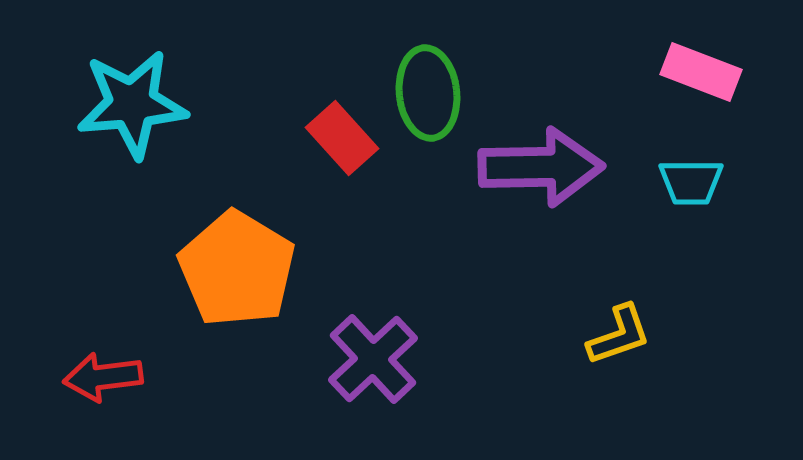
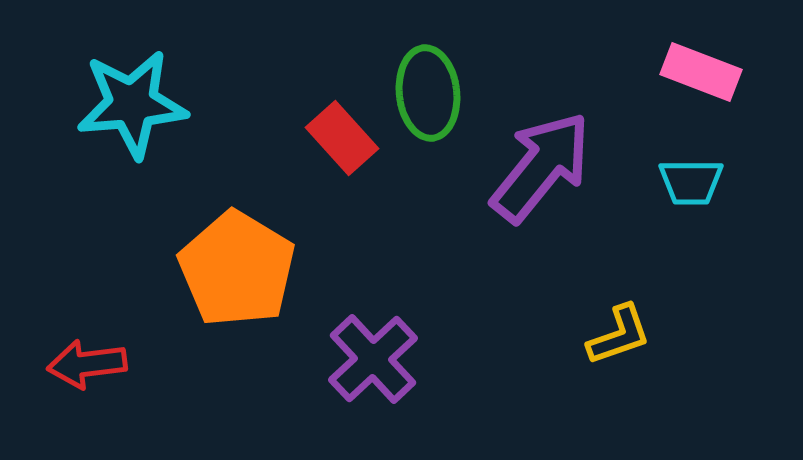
purple arrow: rotated 50 degrees counterclockwise
red arrow: moved 16 px left, 13 px up
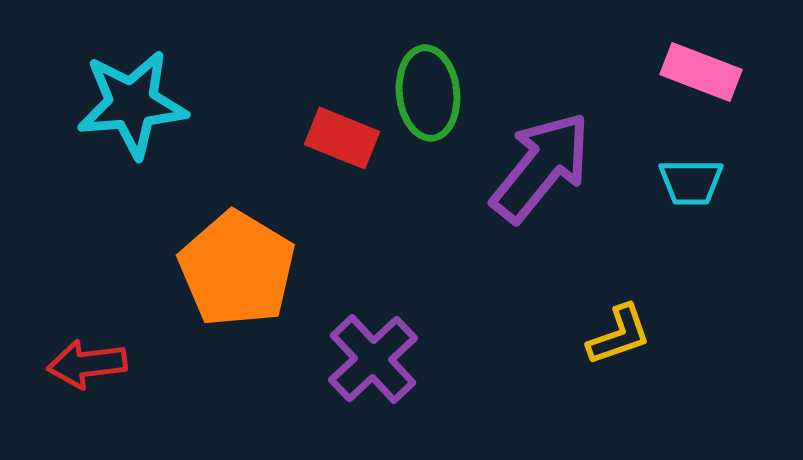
red rectangle: rotated 26 degrees counterclockwise
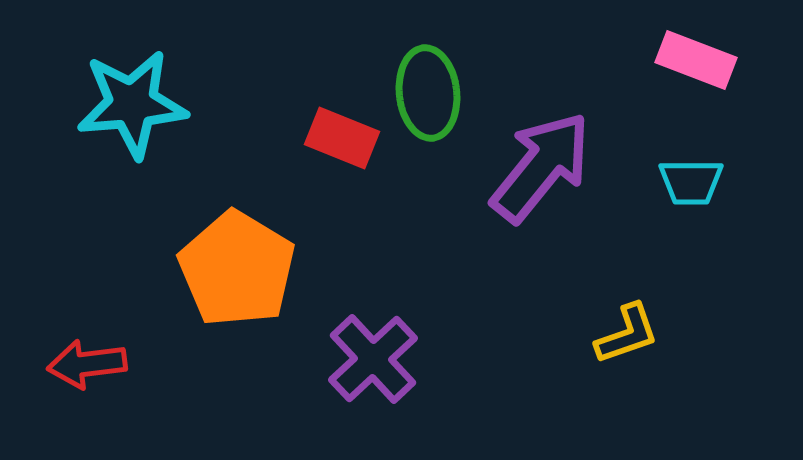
pink rectangle: moved 5 px left, 12 px up
yellow L-shape: moved 8 px right, 1 px up
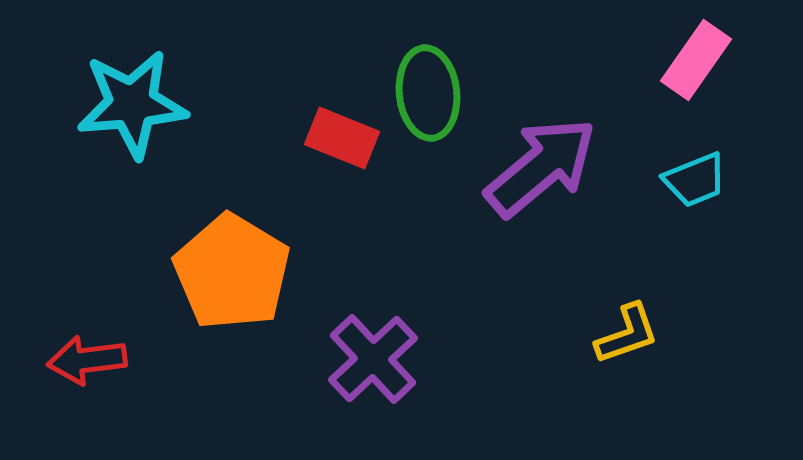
pink rectangle: rotated 76 degrees counterclockwise
purple arrow: rotated 11 degrees clockwise
cyan trapezoid: moved 4 px right, 2 px up; rotated 22 degrees counterclockwise
orange pentagon: moved 5 px left, 3 px down
red arrow: moved 4 px up
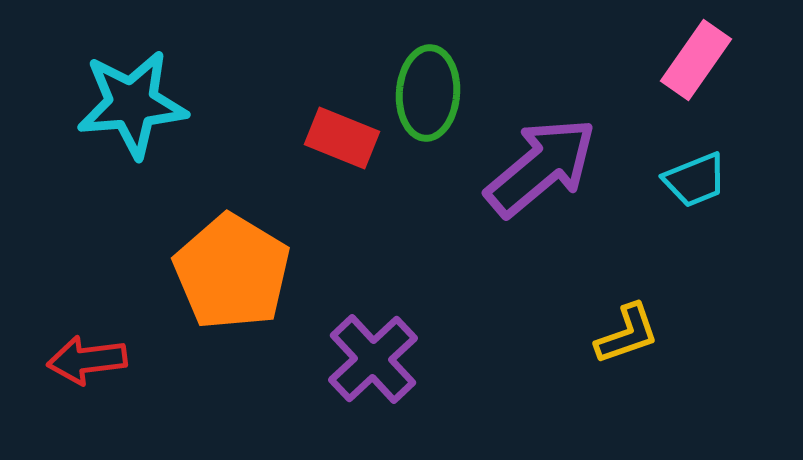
green ellipse: rotated 10 degrees clockwise
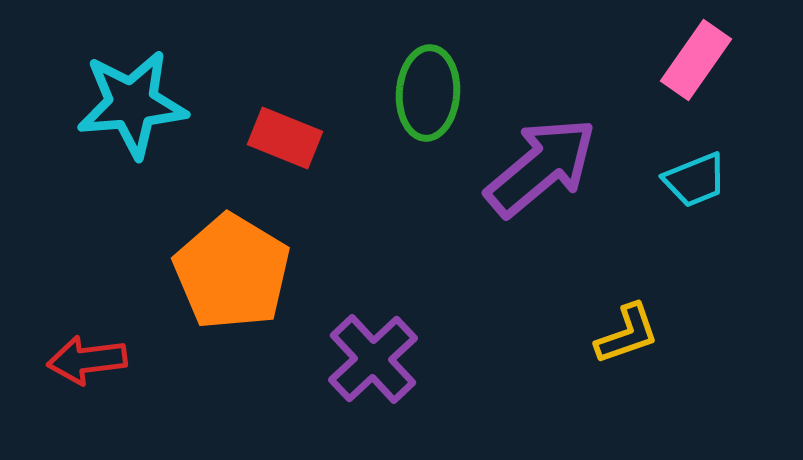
red rectangle: moved 57 px left
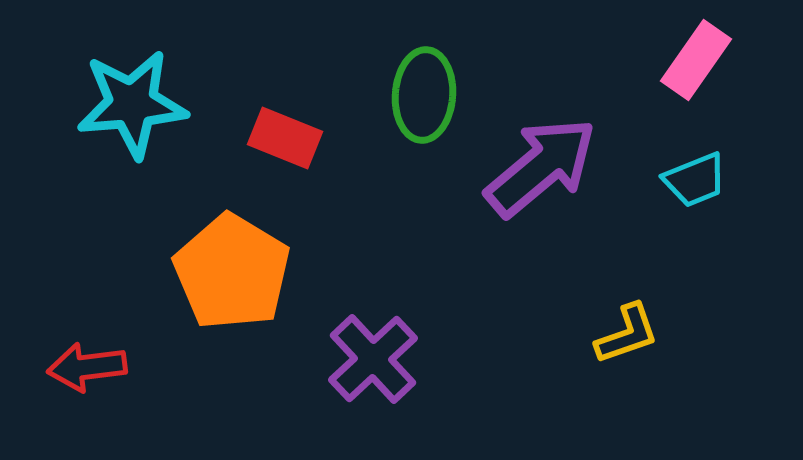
green ellipse: moved 4 px left, 2 px down
red arrow: moved 7 px down
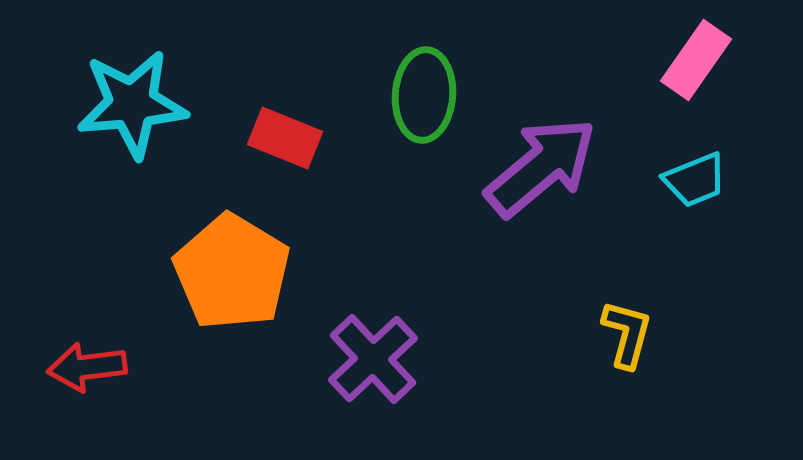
yellow L-shape: rotated 56 degrees counterclockwise
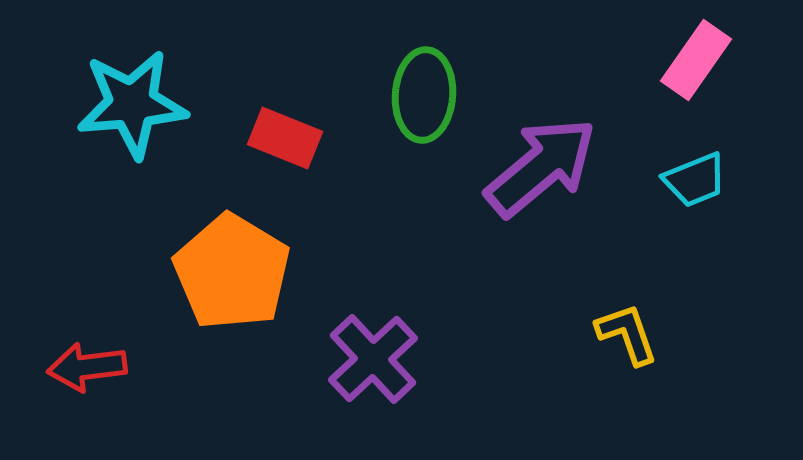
yellow L-shape: rotated 34 degrees counterclockwise
